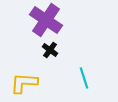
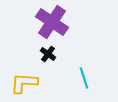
purple cross: moved 6 px right, 2 px down
black cross: moved 2 px left, 4 px down
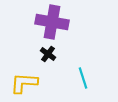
purple cross: rotated 24 degrees counterclockwise
cyan line: moved 1 px left
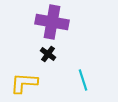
cyan line: moved 2 px down
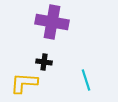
black cross: moved 4 px left, 8 px down; rotated 28 degrees counterclockwise
cyan line: moved 3 px right
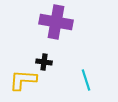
purple cross: moved 4 px right
yellow L-shape: moved 1 px left, 3 px up
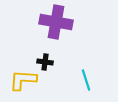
black cross: moved 1 px right
